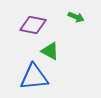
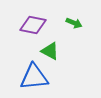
green arrow: moved 2 px left, 6 px down
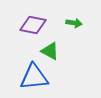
green arrow: rotated 14 degrees counterclockwise
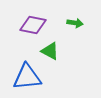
green arrow: moved 1 px right
blue triangle: moved 7 px left
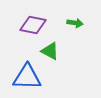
blue triangle: rotated 8 degrees clockwise
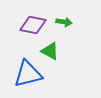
green arrow: moved 11 px left, 1 px up
blue triangle: moved 1 px right, 3 px up; rotated 16 degrees counterclockwise
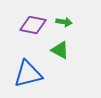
green triangle: moved 10 px right, 1 px up
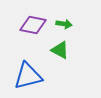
green arrow: moved 2 px down
blue triangle: moved 2 px down
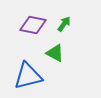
green arrow: rotated 63 degrees counterclockwise
green triangle: moved 5 px left, 3 px down
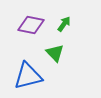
purple diamond: moved 2 px left
green triangle: rotated 18 degrees clockwise
